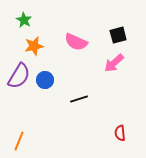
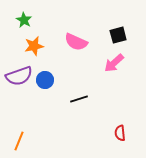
purple semicircle: rotated 40 degrees clockwise
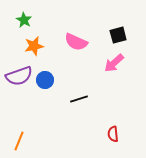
red semicircle: moved 7 px left, 1 px down
